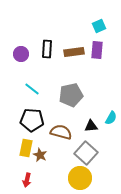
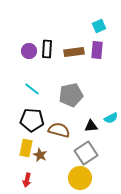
purple circle: moved 8 px right, 3 px up
cyan semicircle: rotated 32 degrees clockwise
brown semicircle: moved 2 px left, 2 px up
gray square: rotated 15 degrees clockwise
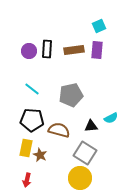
brown rectangle: moved 2 px up
gray square: moved 1 px left; rotated 25 degrees counterclockwise
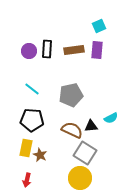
brown semicircle: moved 13 px right; rotated 10 degrees clockwise
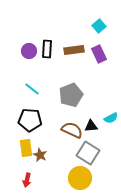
cyan square: rotated 16 degrees counterclockwise
purple rectangle: moved 2 px right, 4 px down; rotated 30 degrees counterclockwise
gray pentagon: rotated 10 degrees counterclockwise
black pentagon: moved 2 px left
yellow rectangle: rotated 18 degrees counterclockwise
gray square: moved 3 px right
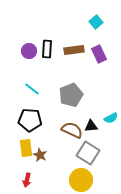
cyan square: moved 3 px left, 4 px up
yellow circle: moved 1 px right, 2 px down
